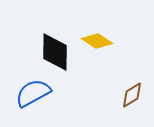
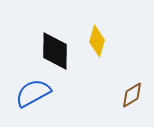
yellow diamond: rotated 72 degrees clockwise
black diamond: moved 1 px up
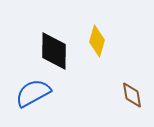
black diamond: moved 1 px left
brown diamond: rotated 68 degrees counterclockwise
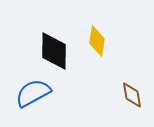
yellow diamond: rotated 8 degrees counterclockwise
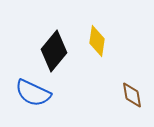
black diamond: rotated 39 degrees clockwise
blue semicircle: rotated 126 degrees counterclockwise
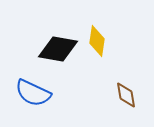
black diamond: moved 4 px right, 2 px up; rotated 60 degrees clockwise
brown diamond: moved 6 px left
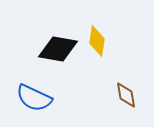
blue semicircle: moved 1 px right, 5 px down
